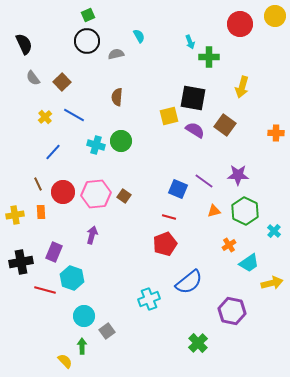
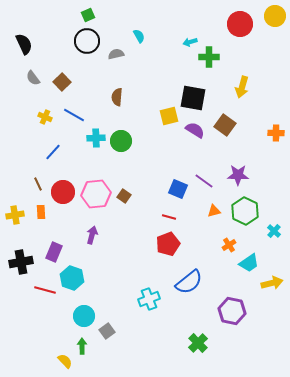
cyan arrow at (190, 42): rotated 96 degrees clockwise
yellow cross at (45, 117): rotated 24 degrees counterclockwise
cyan cross at (96, 145): moved 7 px up; rotated 18 degrees counterclockwise
red pentagon at (165, 244): moved 3 px right
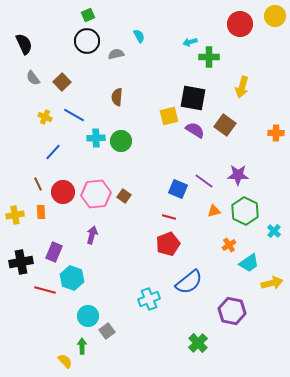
cyan circle at (84, 316): moved 4 px right
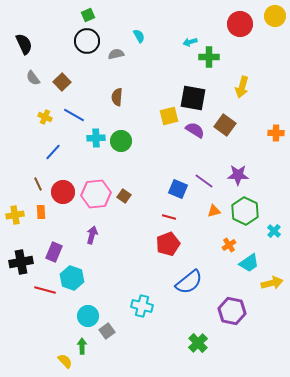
cyan cross at (149, 299): moved 7 px left, 7 px down; rotated 35 degrees clockwise
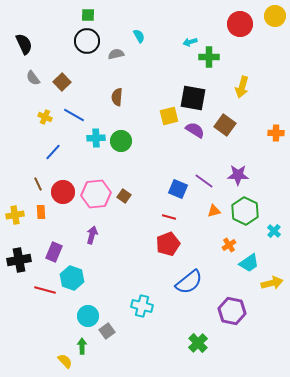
green square at (88, 15): rotated 24 degrees clockwise
black cross at (21, 262): moved 2 px left, 2 px up
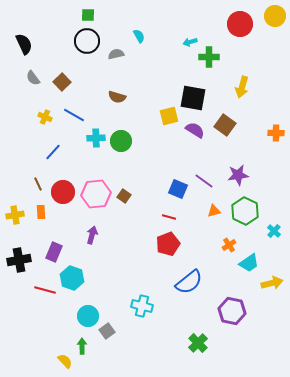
brown semicircle at (117, 97): rotated 78 degrees counterclockwise
purple star at (238, 175): rotated 10 degrees counterclockwise
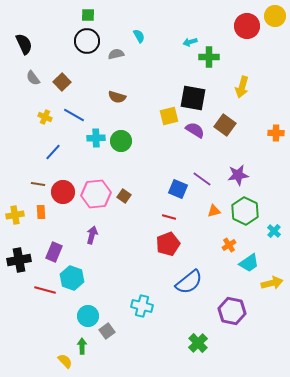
red circle at (240, 24): moved 7 px right, 2 px down
purple line at (204, 181): moved 2 px left, 2 px up
brown line at (38, 184): rotated 56 degrees counterclockwise
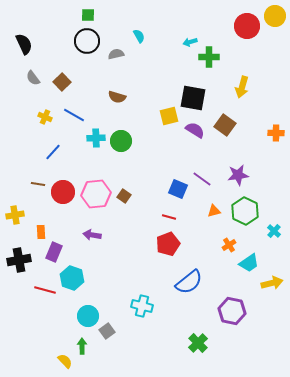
orange rectangle at (41, 212): moved 20 px down
purple arrow at (92, 235): rotated 96 degrees counterclockwise
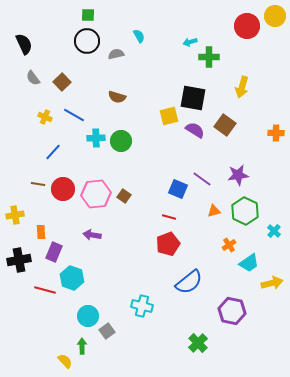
red circle at (63, 192): moved 3 px up
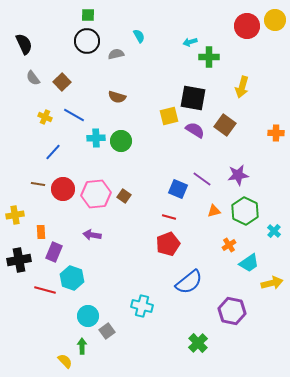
yellow circle at (275, 16): moved 4 px down
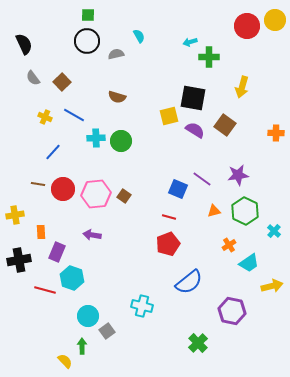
purple rectangle at (54, 252): moved 3 px right
yellow arrow at (272, 283): moved 3 px down
